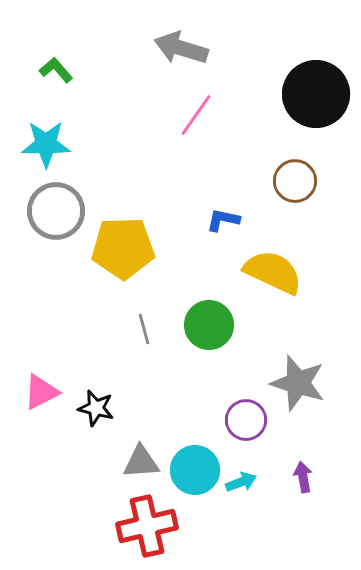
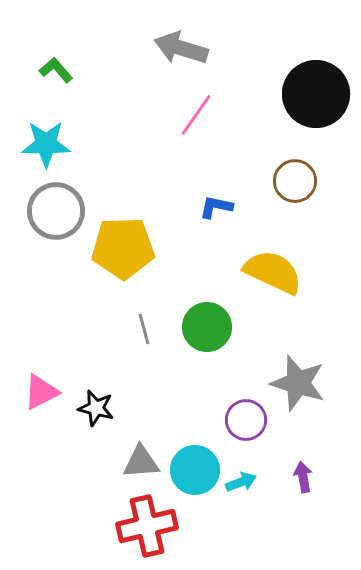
blue L-shape: moved 7 px left, 13 px up
green circle: moved 2 px left, 2 px down
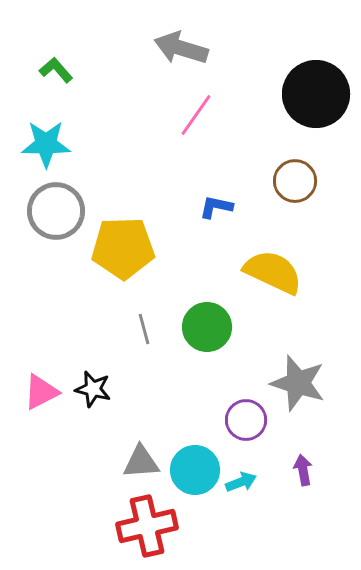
black star: moved 3 px left, 19 px up
purple arrow: moved 7 px up
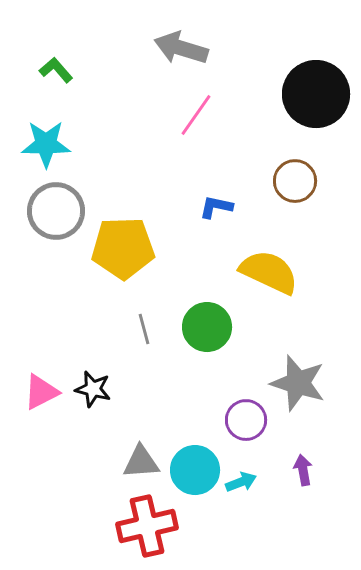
yellow semicircle: moved 4 px left
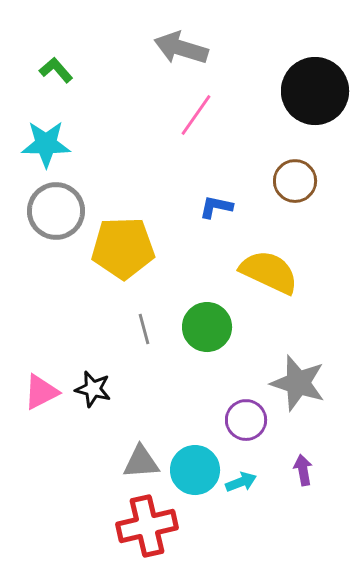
black circle: moved 1 px left, 3 px up
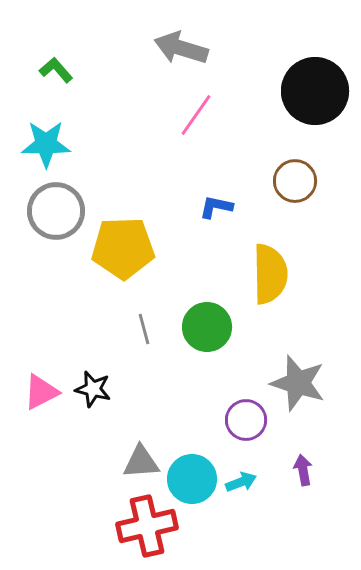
yellow semicircle: moved 1 px right, 2 px down; rotated 64 degrees clockwise
cyan circle: moved 3 px left, 9 px down
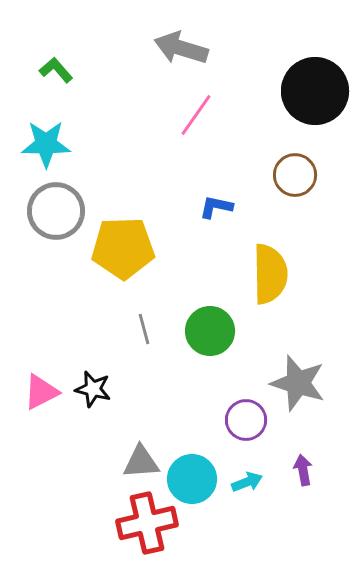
brown circle: moved 6 px up
green circle: moved 3 px right, 4 px down
cyan arrow: moved 6 px right
red cross: moved 3 px up
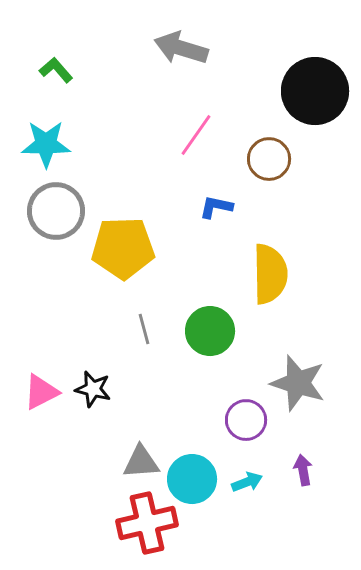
pink line: moved 20 px down
brown circle: moved 26 px left, 16 px up
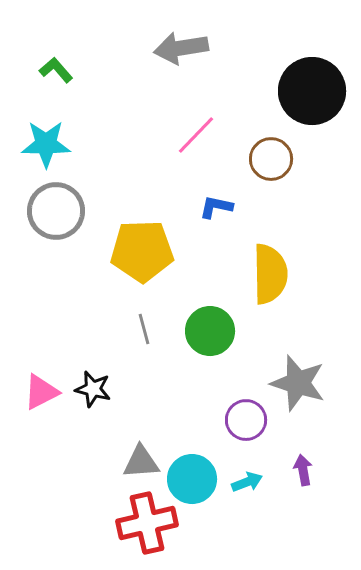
gray arrow: rotated 26 degrees counterclockwise
black circle: moved 3 px left
pink line: rotated 9 degrees clockwise
brown circle: moved 2 px right
yellow pentagon: moved 19 px right, 3 px down
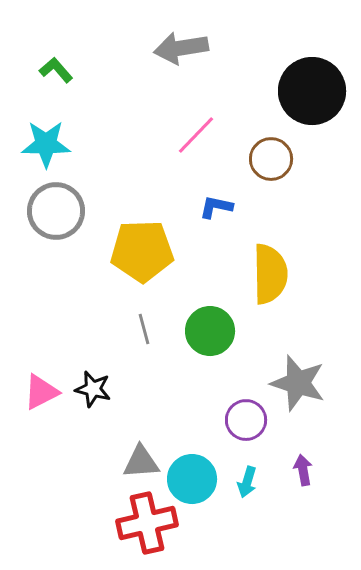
cyan arrow: rotated 128 degrees clockwise
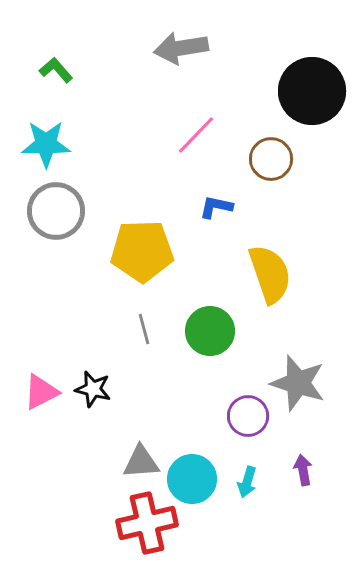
yellow semicircle: rotated 18 degrees counterclockwise
purple circle: moved 2 px right, 4 px up
